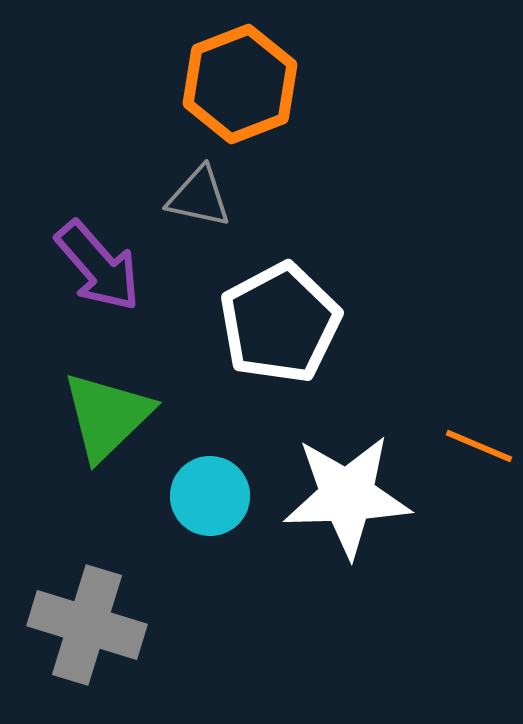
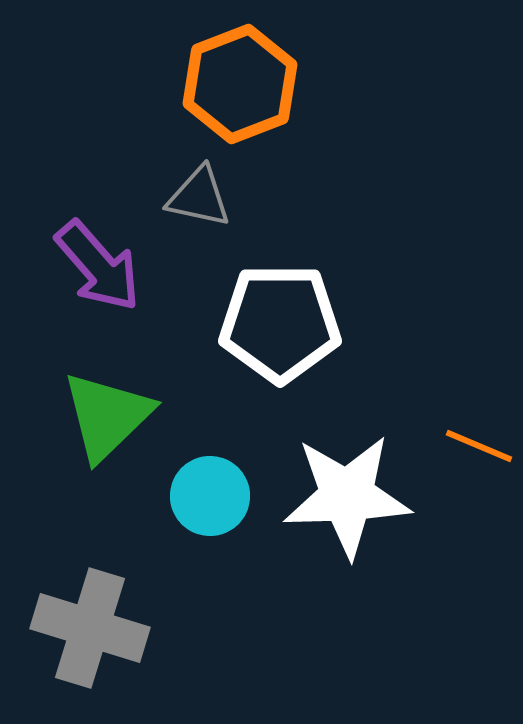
white pentagon: rotated 28 degrees clockwise
gray cross: moved 3 px right, 3 px down
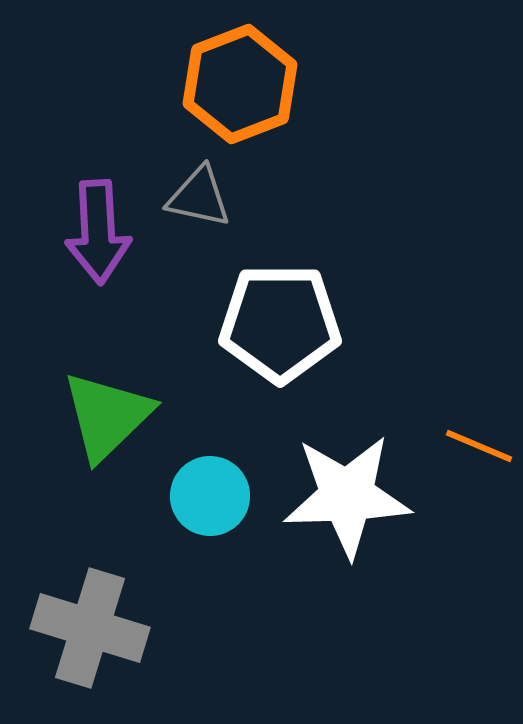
purple arrow: moved 34 px up; rotated 38 degrees clockwise
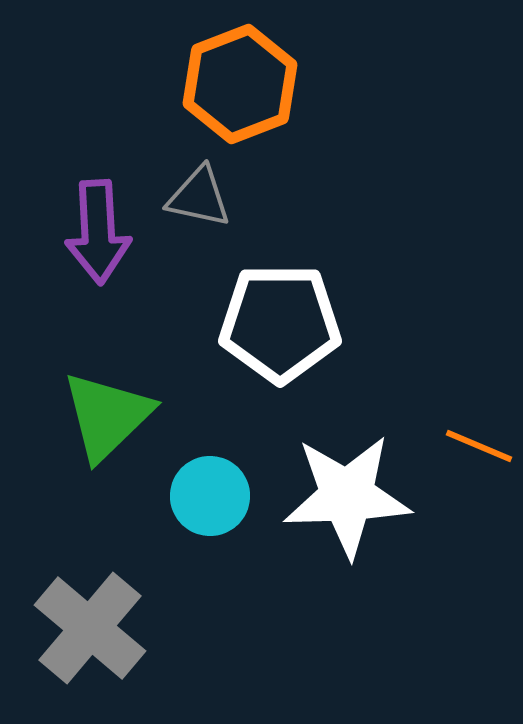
gray cross: rotated 23 degrees clockwise
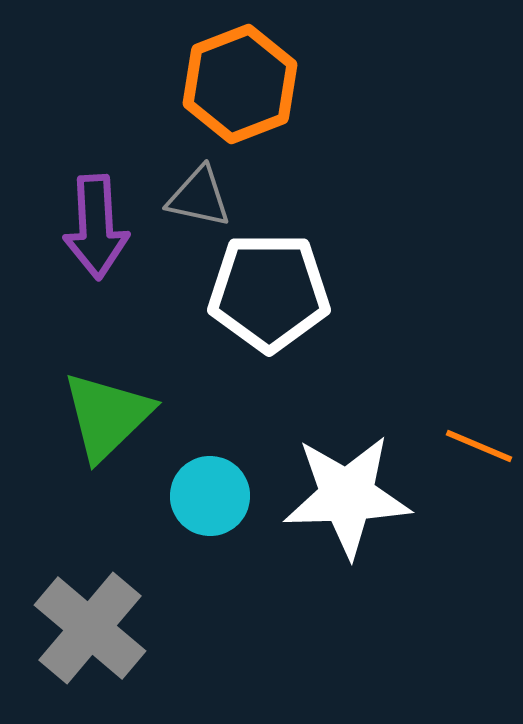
purple arrow: moved 2 px left, 5 px up
white pentagon: moved 11 px left, 31 px up
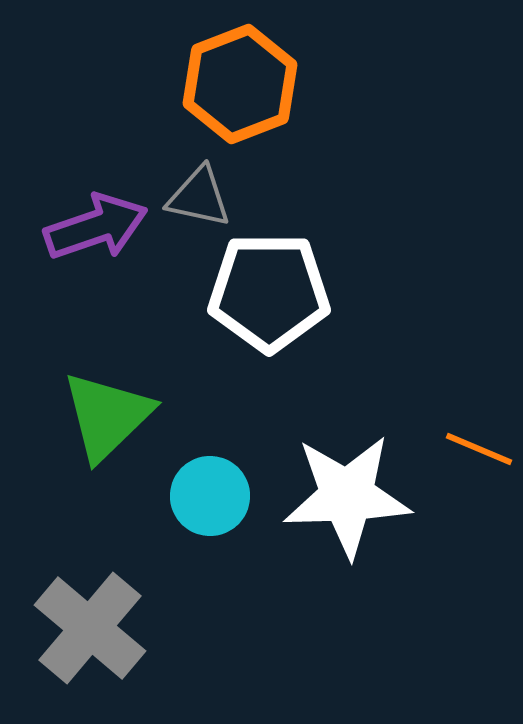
purple arrow: rotated 106 degrees counterclockwise
orange line: moved 3 px down
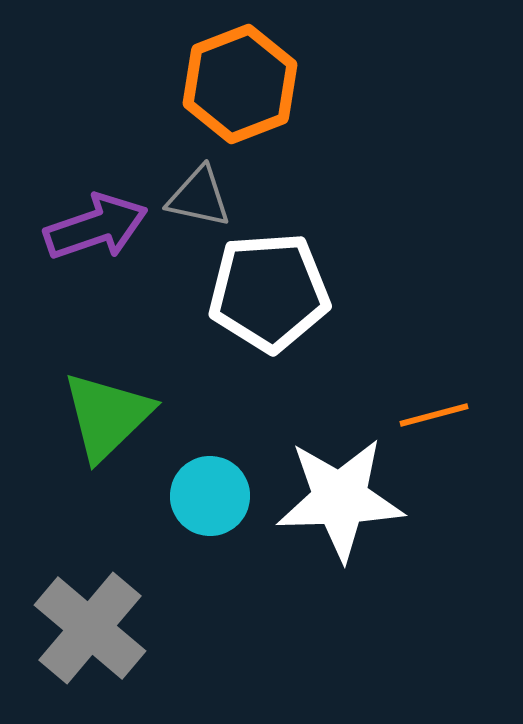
white pentagon: rotated 4 degrees counterclockwise
orange line: moved 45 px left, 34 px up; rotated 38 degrees counterclockwise
white star: moved 7 px left, 3 px down
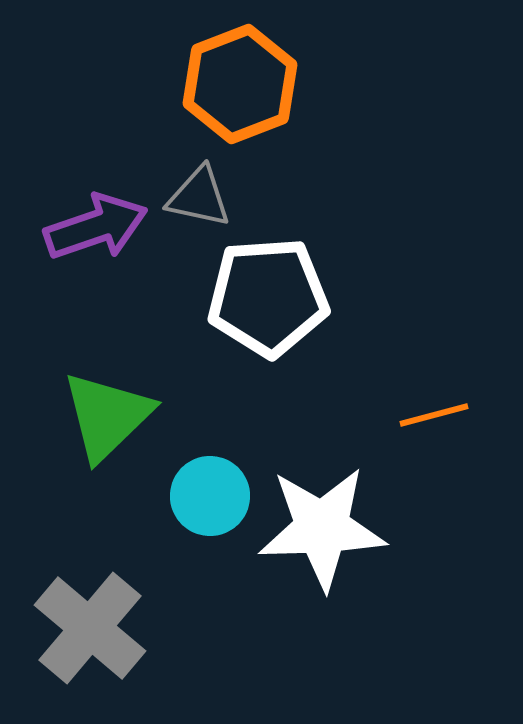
white pentagon: moved 1 px left, 5 px down
white star: moved 18 px left, 29 px down
